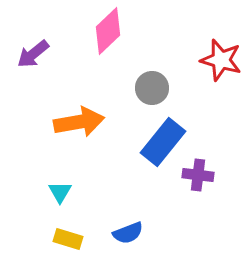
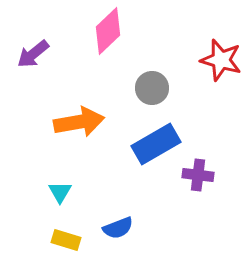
blue rectangle: moved 7 px left, 2 px down; rotated 21 degrees clockwise
blue semicircle: moved 10 px left, 5 px up
yellow rectangle: moved 2 px left, 1 px down
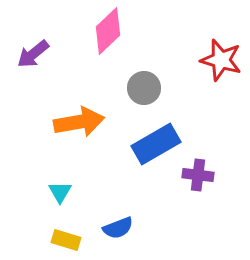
gray circle: moved 8 px left
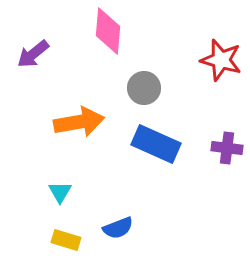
pink diamond: rotated 42 degrees counterclockwise
blue rectangle: rotated 54 degrees clockwise
purple cross: moved 29 px right, 27 px up
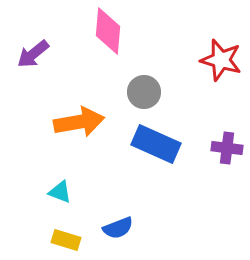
gray circle: moved 4 px down
cyan triangle: rotated 40 degrees counterclockwise
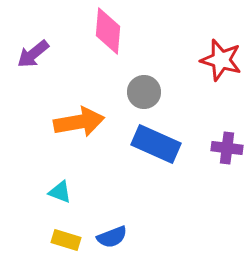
blue semicircle: moved 6 px left, 9 px down
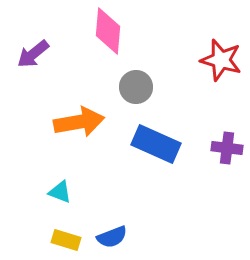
gray circle: moved 8 px left, 5 px up
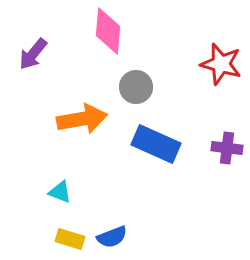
purple arrow: rotated 12 degrees counterclockwise
red star: moved 4 px down
orange arrow: moved 3 px right, 3 px up
yellow rectangle: moved 4 px right, 1 px up
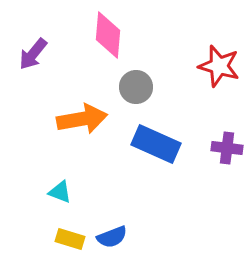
pink diamond: moved 4 px down
red star: moved 2 px left, 2 px down
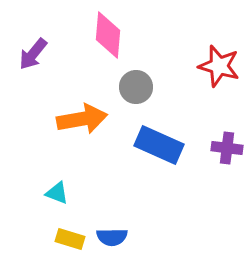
blue rectangle: moved 3 px right, 1 px down
cyan triangle: moved 3 px left, 1 px down
blue semicircle: rotated 20 degrees clockwise
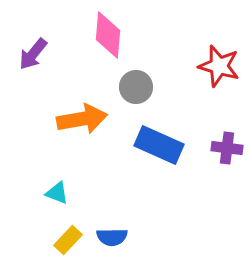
yellow rectangle: moved 2 px left, 1 px down; rotated 64 degrees counterclockwise
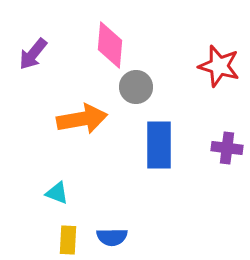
pink diamond: moved 2 px right, 10 px down
blue rectangle: rotated 66 degrees clockwise
yellow rectangle: rotated 40 degrees counterclockwise
